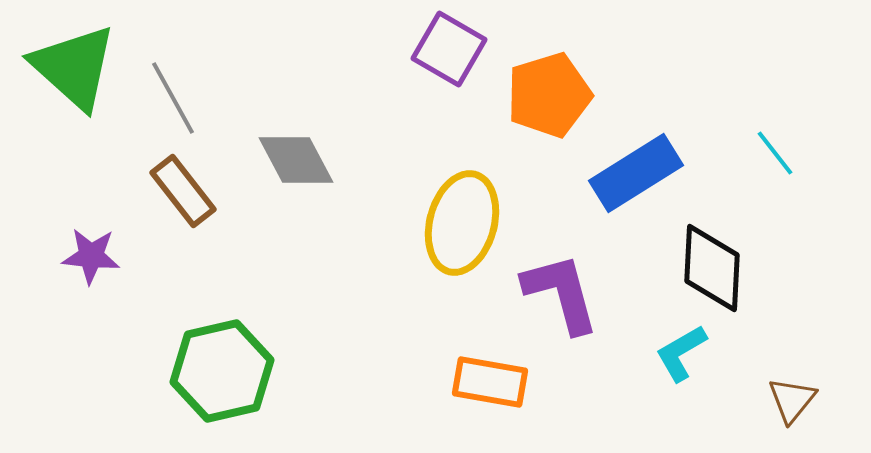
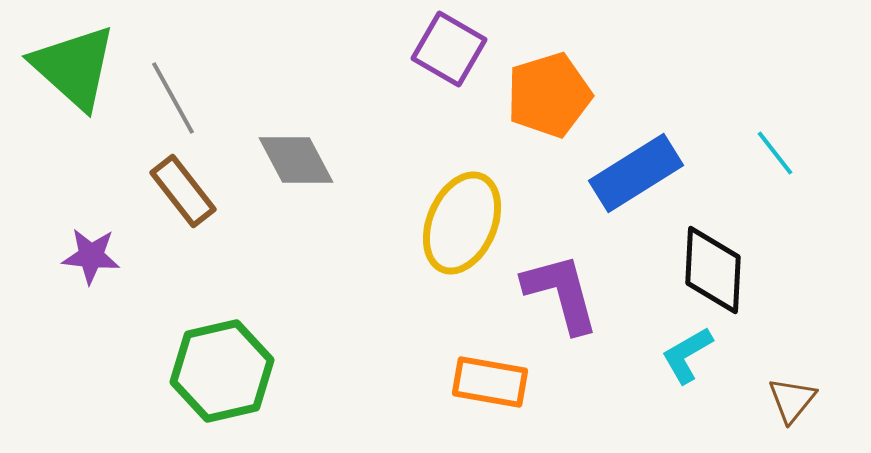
yellow ellipse: rotated 8 degrees clockwise
black diamond: moved 1 px right, 2 px down
cyan L-shape: moved 6 px right, 2 px down
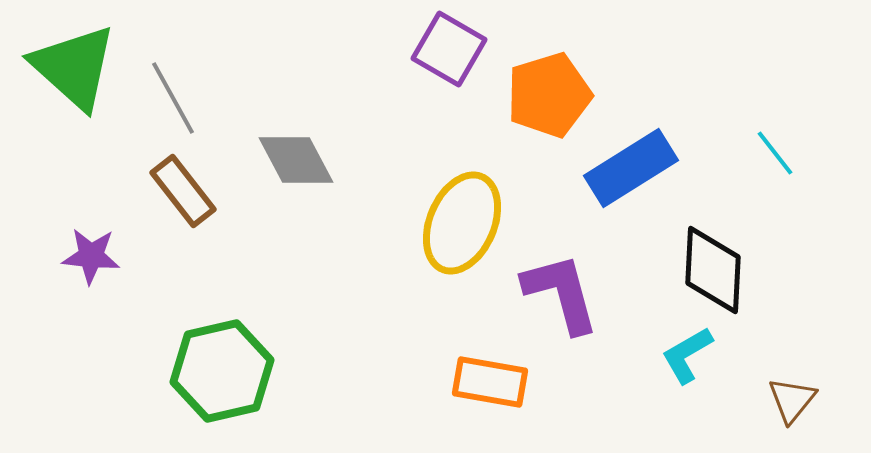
blue rectangle: moved 5 px left, 5 px up
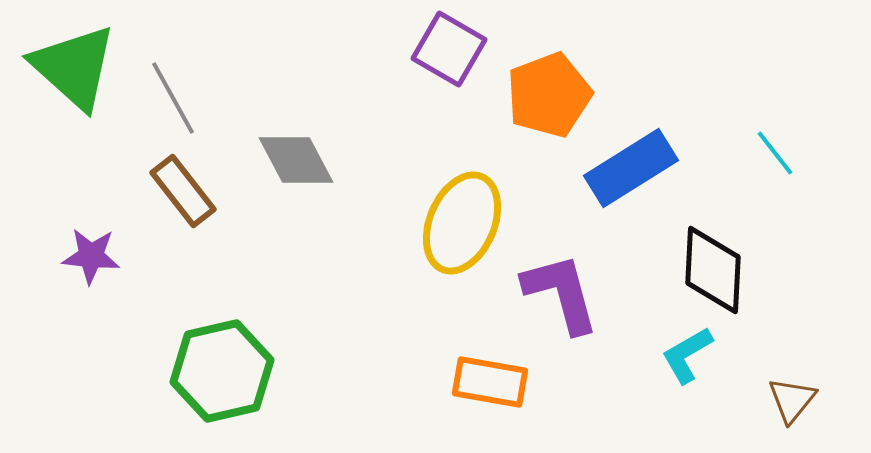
orange pentagon: rotated 4 degrees counterclockwise
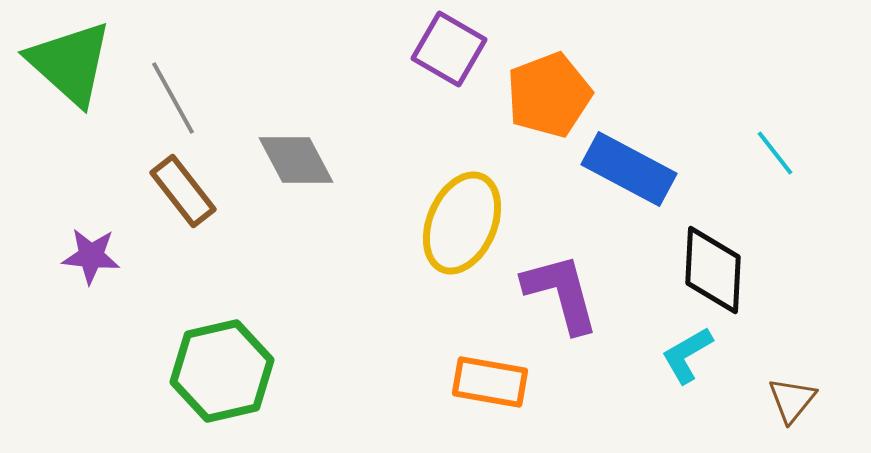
green triangle: moved 4 px left, 4 px up
blue rectangle: moved 2 px left, 1 px down; rotated 60 degrees clockwise
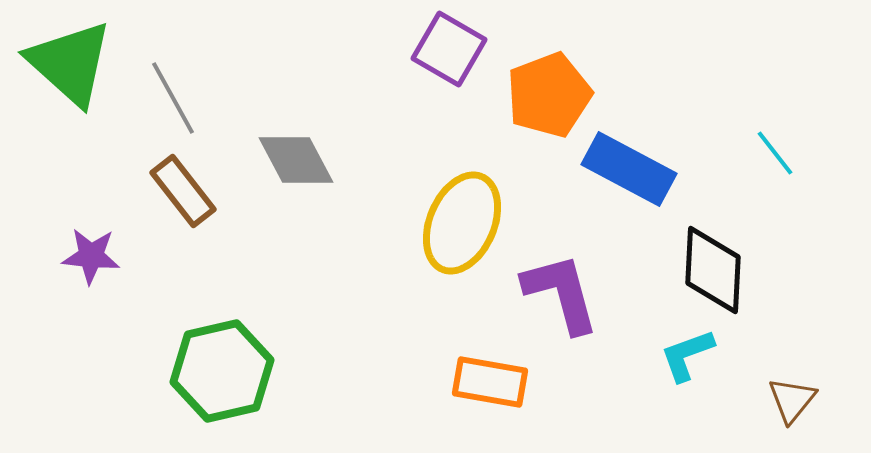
cyan L-shape: rotated 10 degrees clockwise
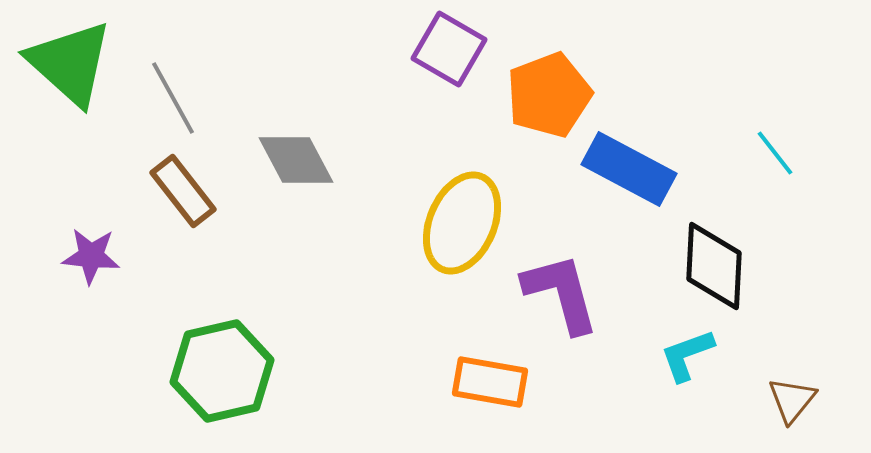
black diamond: moved 1 px right, 4 px up
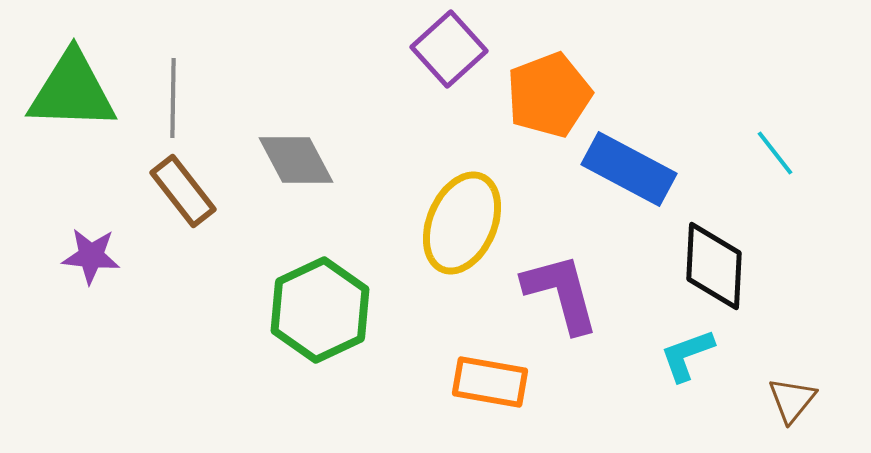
purple square: rotated 18 degrees clockwise
green triangle: moved 2 px right, 28 px down; rotated 40 degrees counterclockwise
gray line: rotated 30 degrees clockwise
green hexagon: moved 98 px right, 61 px up; rotated 12 degrees counterclockwise
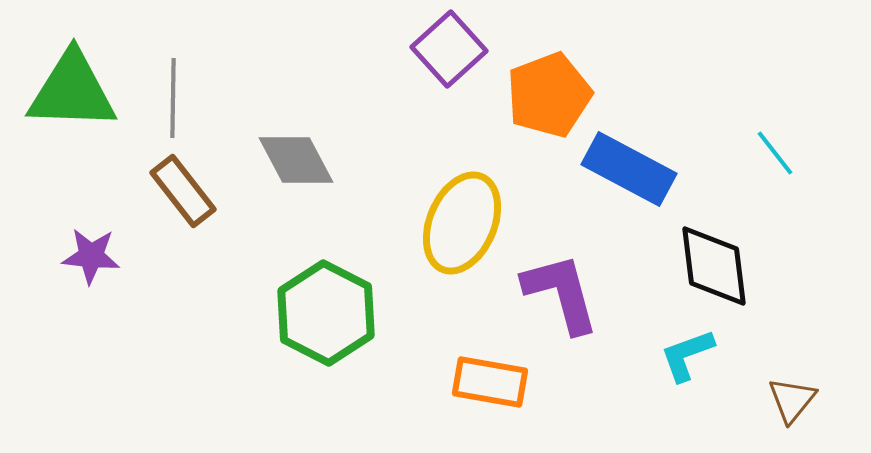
black diamond: rotated 10 degrees counterclockwise
green hexagon: moved 6 px right, 3 px down; rotated 8 degrees counterclockwise
